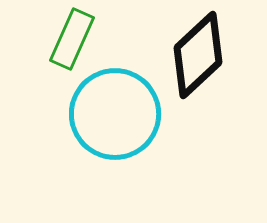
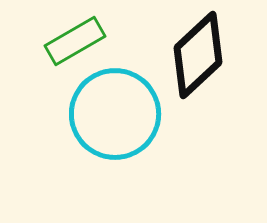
green rectangle: moved 3 px right, 2 px down; rotated 36 degrees clockwise
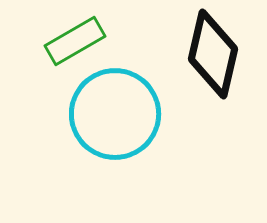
black diamond: moved 15 px right, 1 px up; rotated 34 degrees counterclockwise
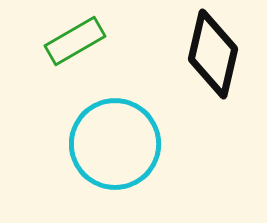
cyan circle: moved 30 px down
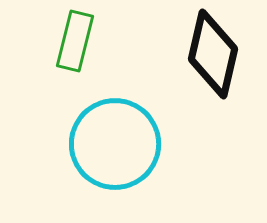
green rectangle: rotated 46 degrees counterclockwise
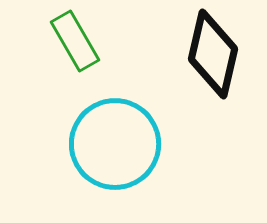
green rectangle: rotated 44 degrees counterclockwise
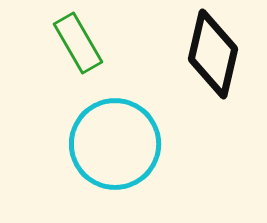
green rectangle: moved 3 px right, 2 px down
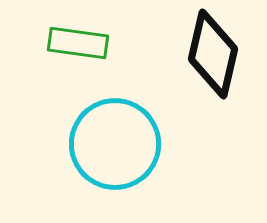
green rectangle: rotated 52 degrees counterclockwise
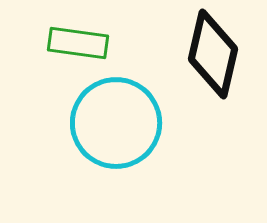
cyan circle: moved 1 px right, 21 px up
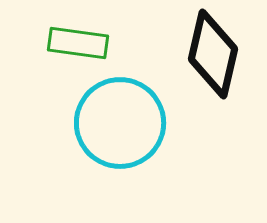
cyan circle: moved 4 px right
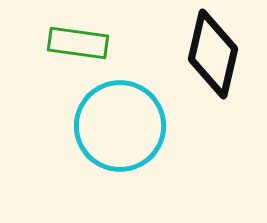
cyan circle: moved 3 px down
